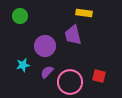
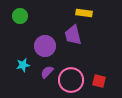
red square: moved 5 px down
pink circle: moved 1 px right, 2 px up
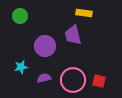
cyan star: moved 2 px left, 2 px down
purple semicircle: moved 3 px left, 6 px down; rotated 32 degrees clockwise
pink circle: moved 2 px right
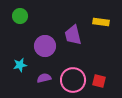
yellow rectangle: moved 17 px right, 9 px down
cyan star: moved 1 px left, 2 px up
